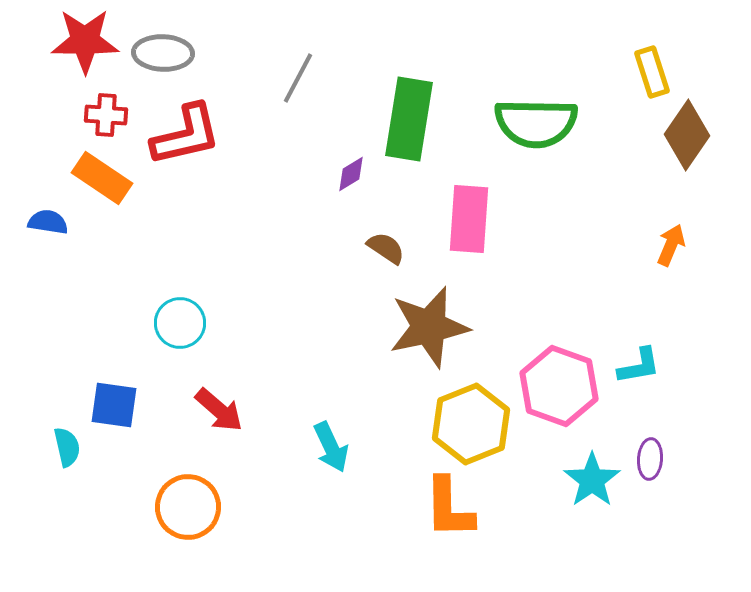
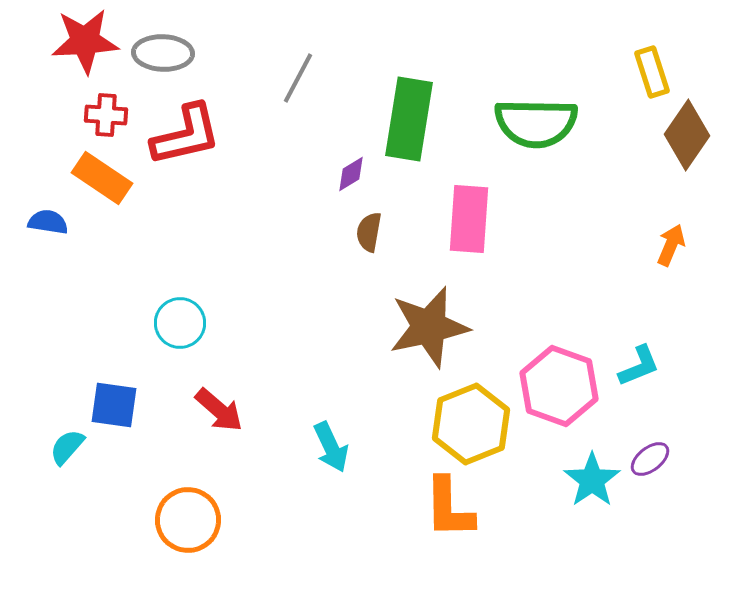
red star: rotated 4 degrees counterclockwise
brown semicircle: moved 17 px left, 16 px up; rotated 114 degrees counterclockwise
cyan L-shape: rotated 12 degrees counterclockwise
cyan semicircle: rotated 126 degrees counterclockwise
purple ellipse: rotated 48 degrees clockwise
orange circle: moved 13 px down
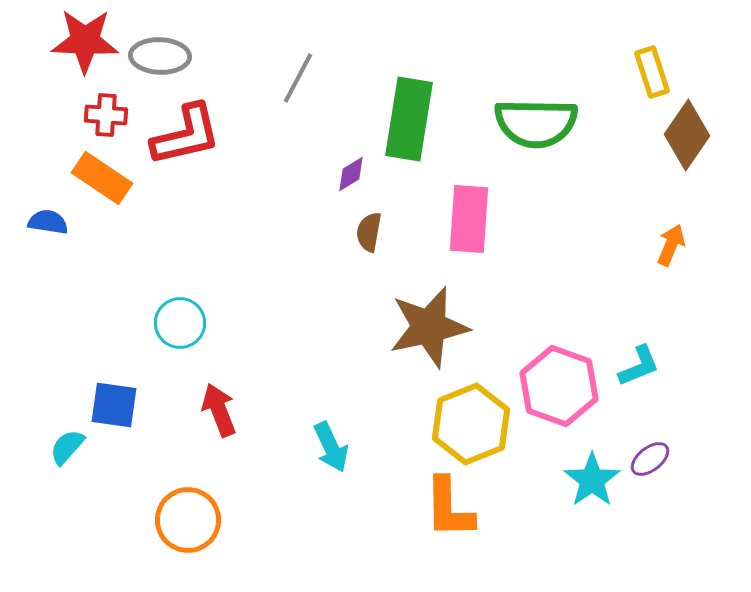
red star: rotated 6 degrees clockwise
gray ellipse: moved 3 px left, 3 px down
red arrow: rotated 152 degrees counterclockwise
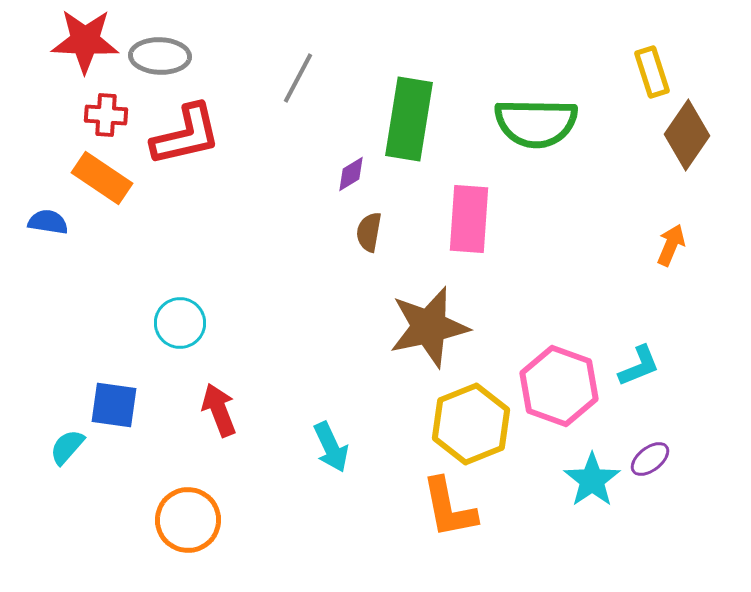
orange L-shape: rotated 10 degrees counterclockwise
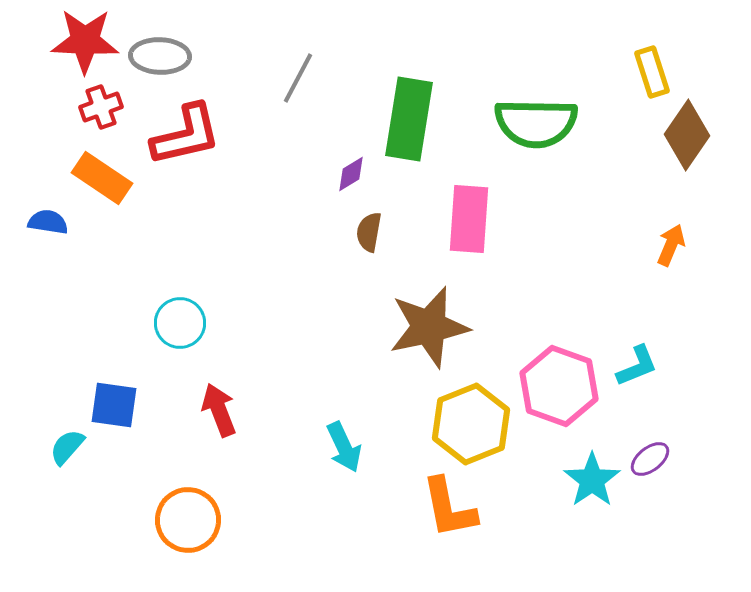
red cross: moved 5 px left, 8 px up; rotated 24 degrees counterclockwise
cyan L-shape: moved 2 px left
cyan arrow: moved 13 px right
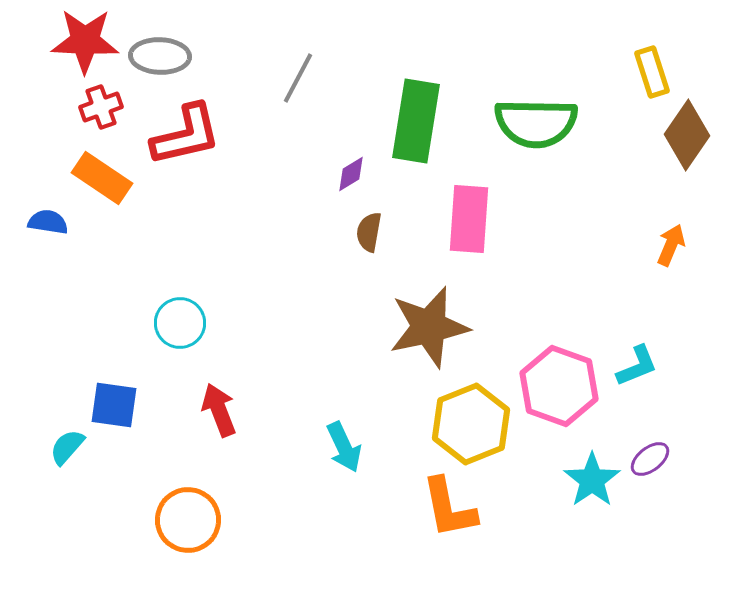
green rectangle: moved 7 px right, 2 px down
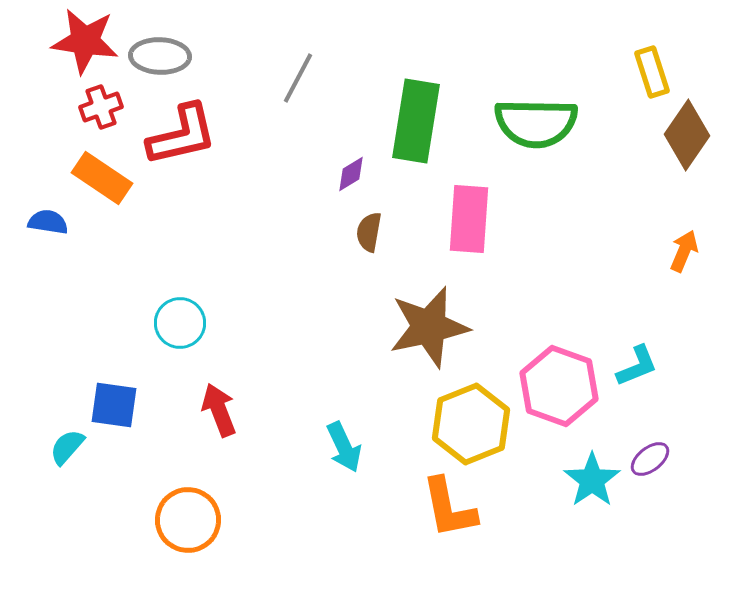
red star: rotated 6 degrees clockwise
red L-shape: moved 4 px left
orange arrow: moved 13 px right, 6 px down
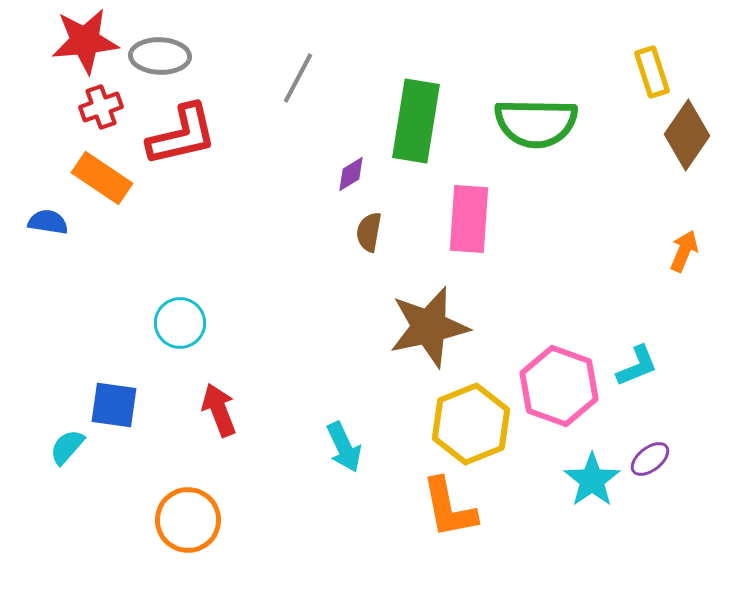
red star: rotated 14 degrees counterclockwise
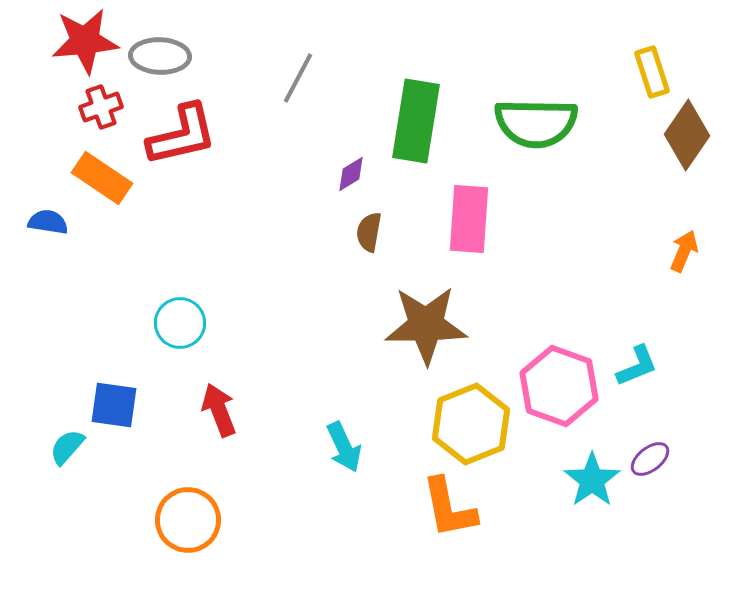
brown star: moved 3 px left, 2 px up; rotated 12 degrees clockwise
